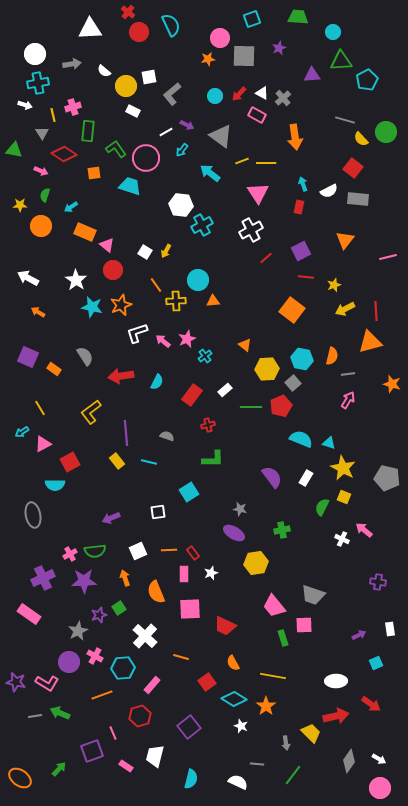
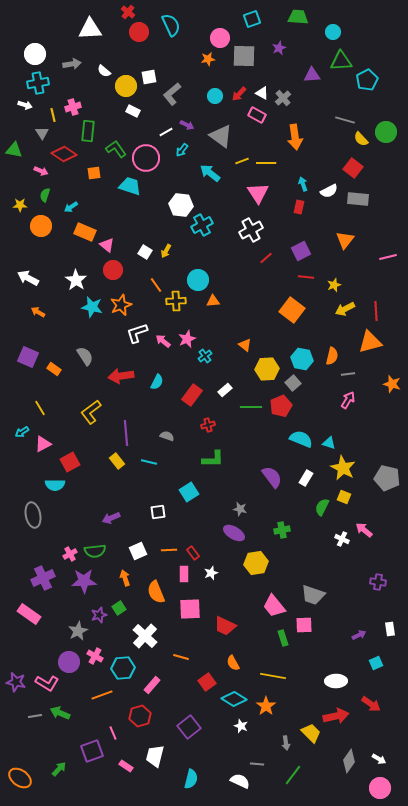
white semicircle at (238, 782): moved 2 px right, 1 px up
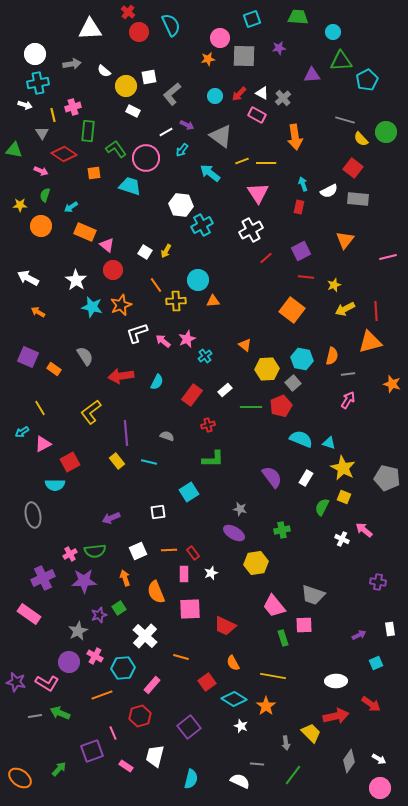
purple star at (279, 48): rotated 16 degrees clockwise
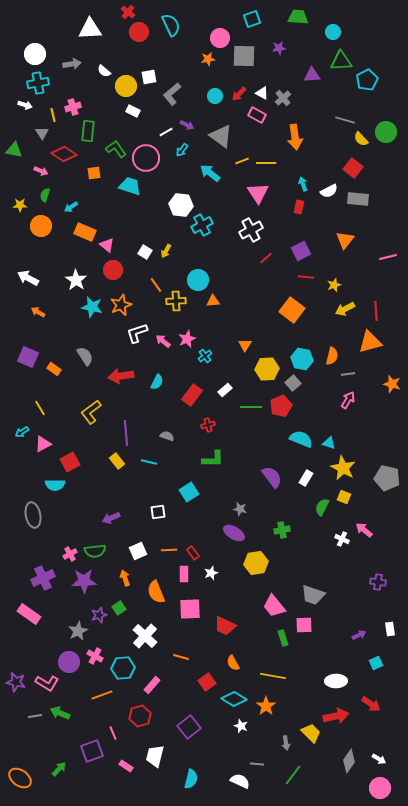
orange triangle at (245, 345): rotated 24 degrees clockwise
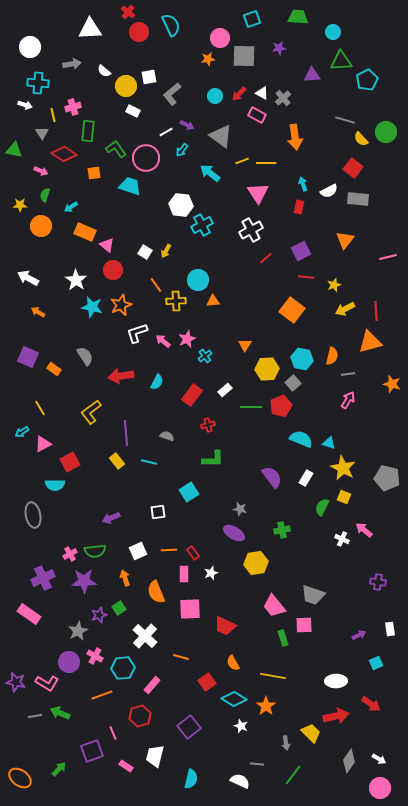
white circle at (35, 54): moved 5 px left, 7 px up
cyan cross at (38, 83): rotated 15 degrees clockwise
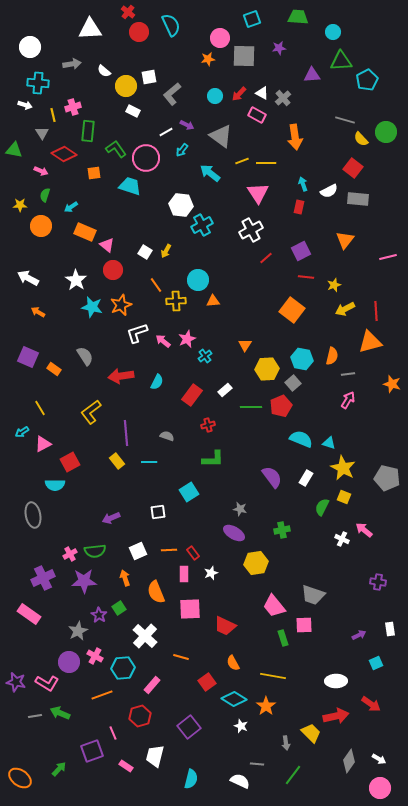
cyan line at (149, 462): rotated 14 degrees counterclockwise
purple star at (99, 615): rotated 21 degrees counterclockwise
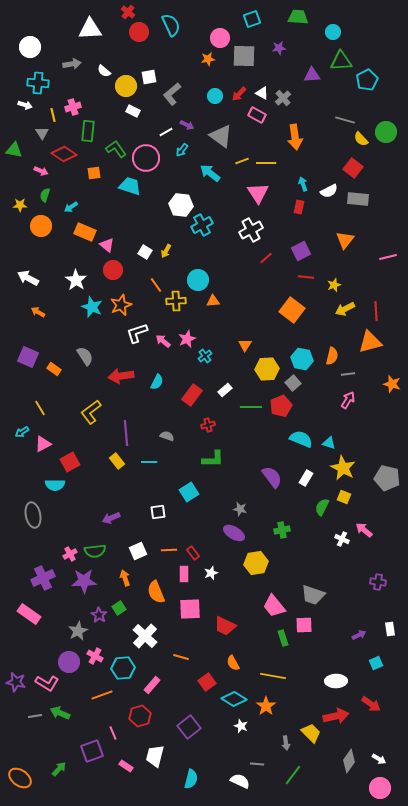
cyan star at (92, 307): rotated 10 degrees clockwise
